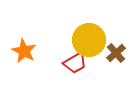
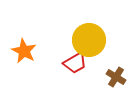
brown cross: moved 24 px down; rotated 18 degrees counterclockwise
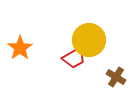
orange star: moved 4 px left, 3 px up; rotated 10 degrees clockwise
red trapezoid: moved 1 px left, 5 px up
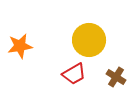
orange star: moved 2 px up; rotated 25 degrees clockwise
red trapezoid: moved 16 px down
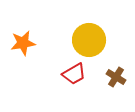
orange star: moved 3 px right, 3 px up
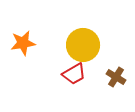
yellow circle: moved 6 px left, 5 px down
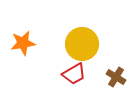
yellow circle: moved 1 px left, 1 px up
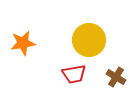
yellow circle: moved 7 px right, 4 px up
red trapezoid: rotated 20 degrees clockwise
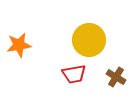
orange star: moved 4 px left, 2 px down
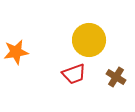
orange star: moved 3 px left, 7 px down
red trapezoid: rotated 10 degrees counterclockwise
